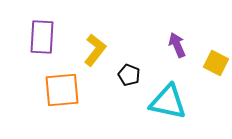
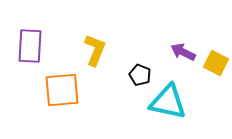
purple rectangle: moved 12 px left, 9 px down
purple arrow: moved 6 px right, 7 px down; rotated 40 degrees counterclockwise
yellow L-shape: rotated 16 degrees counterclockwise
black pentagon: moved 11 px right
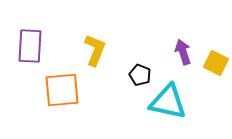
purple arrow: rotated 45 degrees clockwise
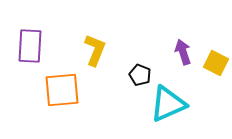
cyan triangle: moved 2 px down; rotated 36 degrees counterclockwise
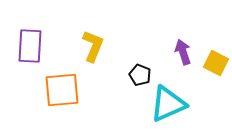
yellow L-shape: moved 2 px left, 4 px up
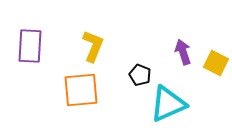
orange square: moved 19 px right
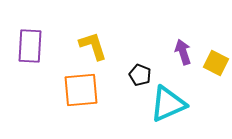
yellow L-shape: rotated 40 degrees counterclockwise
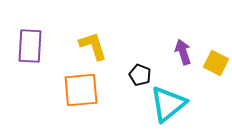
cyan triangle: rotated 15 degrees counterclockwise
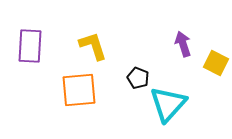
purple arrow: moved 8 px up
black pentagon: moved 2 px left, 3 px down
orange square: moved 2 px left
cyan triangle: rotated 9 degrees counterclockwise
